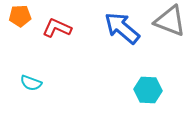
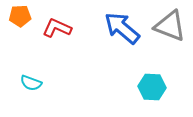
gray triangle: moved 5 px down
cyan hexagon: moved 4 px right, 3 px up
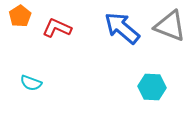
orange pentagon: rotated 30 degrees counterclockwise
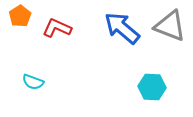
cyan semicircle: moved 2 px right, 1 px up
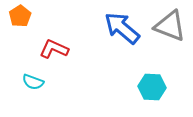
red L-shape: moved 3 px left, 21 px down
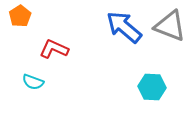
blue arrow: moved 2 px right, 1 px up
